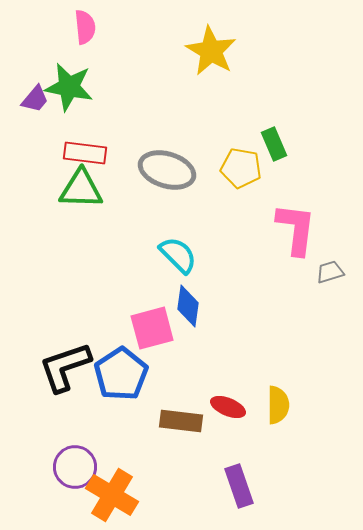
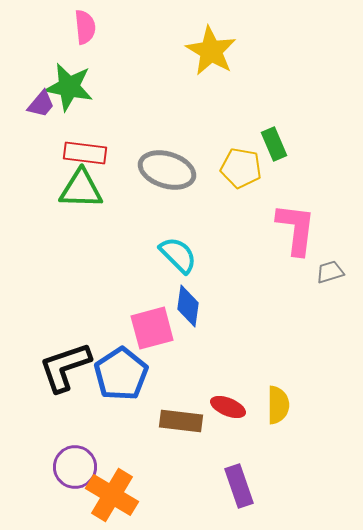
purple trapezoid: moved 6 px right, 5 px down
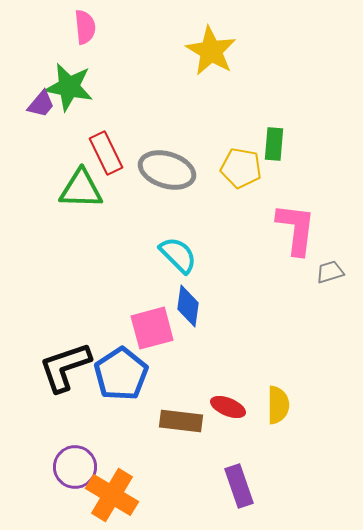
green rectangle: rotated 28 degrees clockwise
red rectangle: moved 21 px right; rotated 57 degrees clockwise
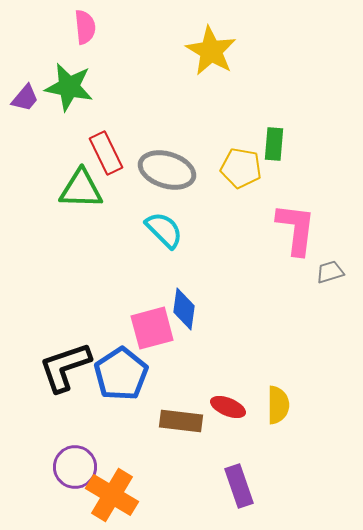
purple trapezoid: moved 16 px left, 6 px up
cyan semicircle: moved 14 px left, 25 px up
blue diamond: moved 4 px left, 3 px down
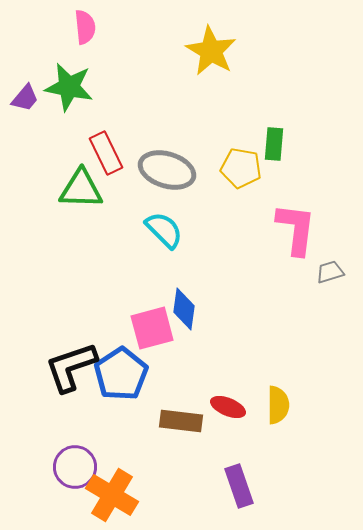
black L-shape: moved 6 px right
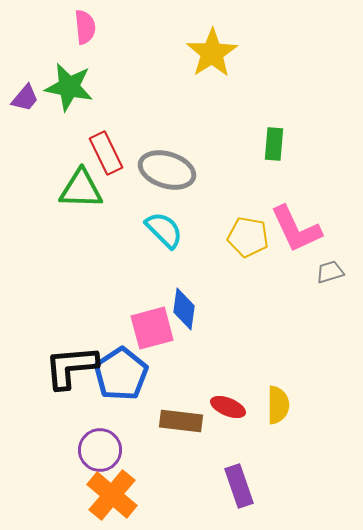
yellow star: moved 1 px right, 2 px down; rotated 9 degrees clockwise
yellow pentagon: moved 7 px right, 69 px down
pink L-shape: rotated 148 degrees clockwise
black L-shape: rotated 14 degrees clockwise
purple circle: moved 25 px right, 17 px up
orange cross: rotated 9 degrees clockwise
